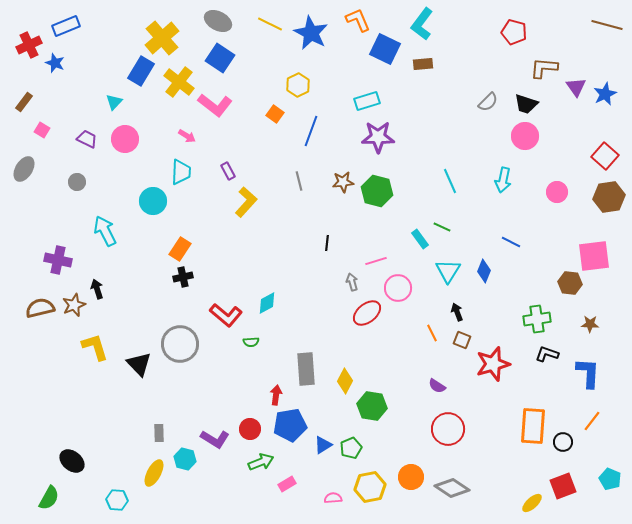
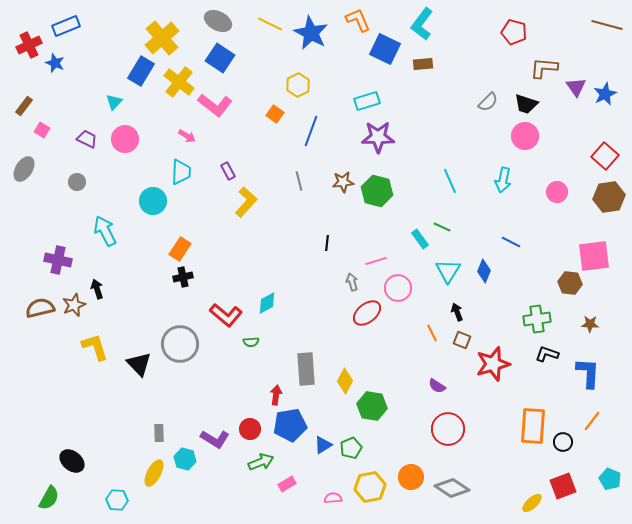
brown rectangle at (24, 102): moved 4 px down
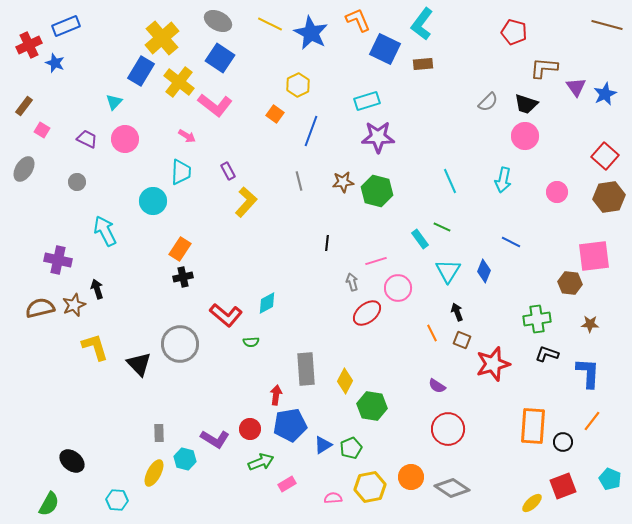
green semicircle at (49, 498): moved 6 px down
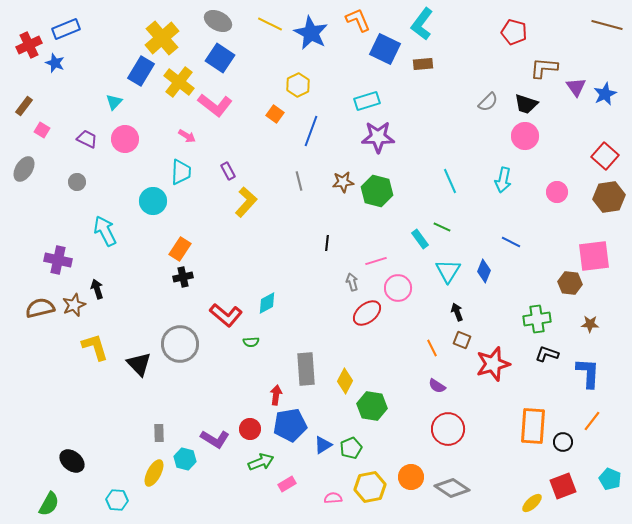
blue rectangle at (66, 26): moved 3 px down
orange line at (432, 333): moved 15 px down
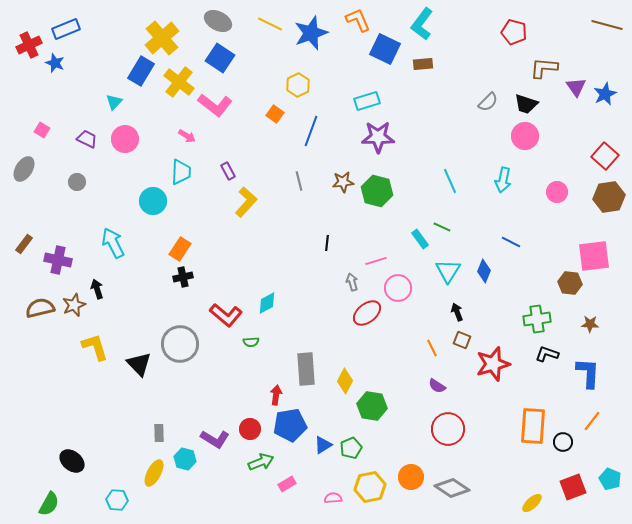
blue star at (311, 33): rotated 24 degrees clockwise
brown rectangle at (24, 106): moved 138 px down
cyan arrow at (105, 231): moved 8 px right, 12 px down
red square at (563, 486): moved 10 px right, 1 px down
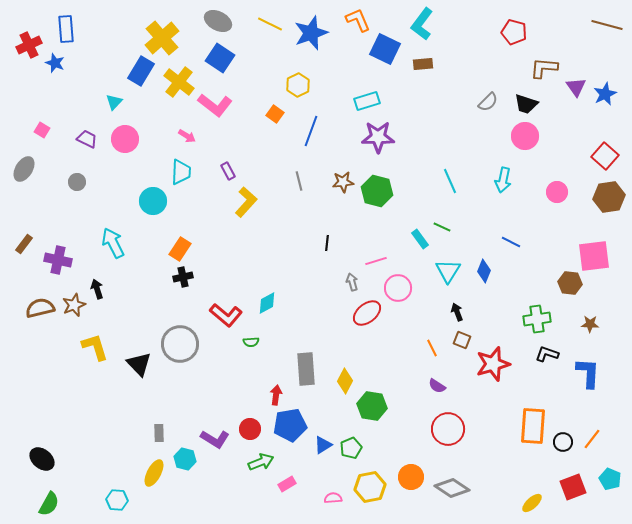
blue rectangle at (66, 29): rotated 72 degrees counterclockwise
orange line at (592, 421): moved 18 px down
black ellipse at (72, 461): moved 30 px left, 2 px up
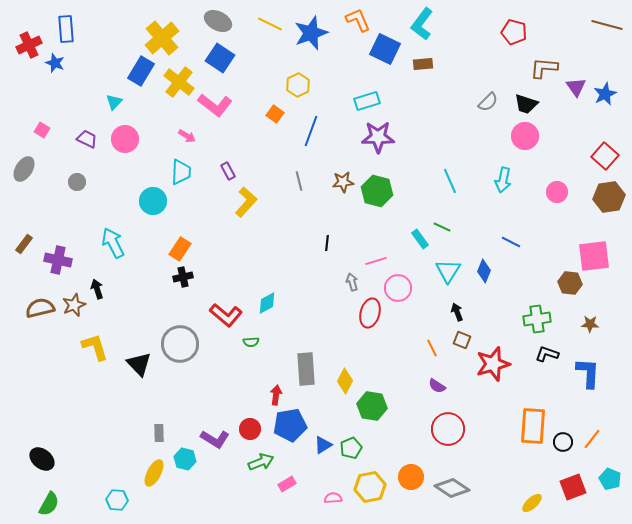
red ellipse at (367, 313): moved 3 px right; rotated 36 degrees counterclockwise
